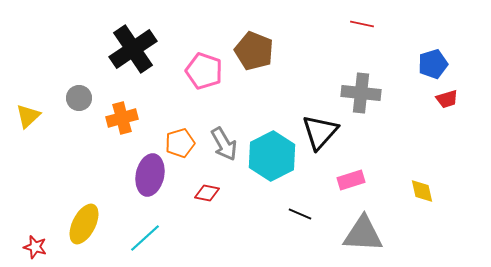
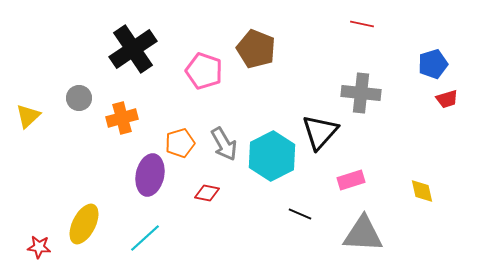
brown pentagon: moved 2 px right, 2 px up
red star: moved 4 px right; rotated 10 degrees counterclockwise
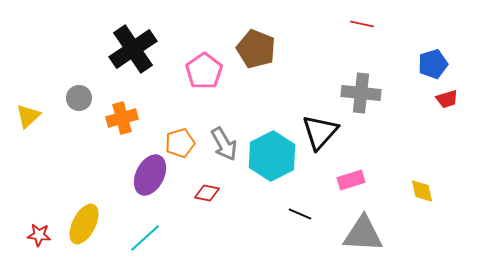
pink pentagon: rotated 18 degrees clockwise
purple ellipse: rotated 15 degrees clockwise
red star: moved 12 px up
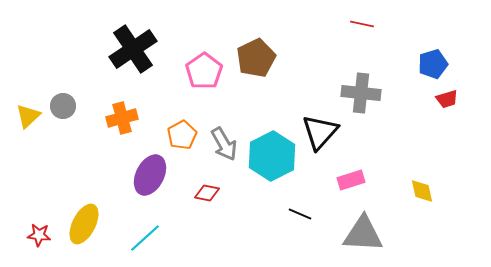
brown pentagon: moved 9 px down; rotated 24 degrees clockwise
gray circle: moved 16 px left, 8 px down
orange pentagon: moved 2 px right, 8 px up; rotated 12 degrees counterclockwise
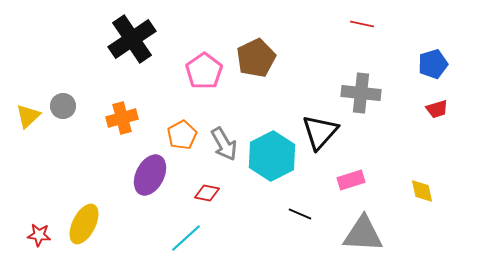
black cross: moved 1 px left, 10 px up
red trapezoid: moved 10 px left, 10 px down
cyan line: moved 41 px right
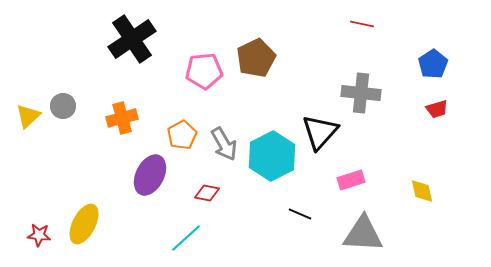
blue pentagon: rotated 16 degrees counterclockwise
pink pentagon: rotated 30 degrees clockwise
